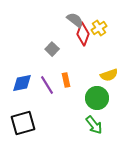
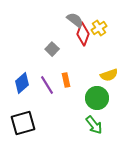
blue diamond: rotated 30 degrees counterclockwise
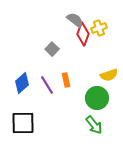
yellow cross: rotated 14 degrees clockwise
black square: rotated 15 degrees clockwise
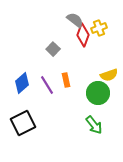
red diamond: moved 1 px down
gray square: moved 1 px right
green circle: moved 1 px right, 5 px up
black square: rotated 25 degrees counterclockwise
